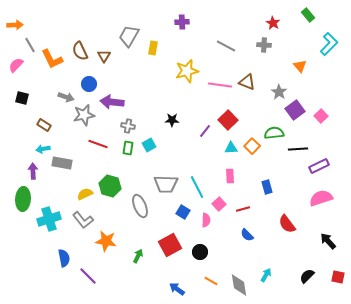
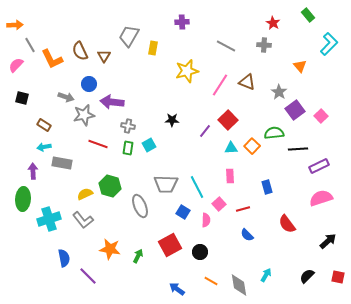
pink line at (220, 85): rotated 65 degrees counterclockwise
cyan arrow at (43, 149): moved 1 px right, 2 px up
orange star at (106, 241): moved 4 px right, 8 px down
black arrow at (328, 241): rotated 90 degrees clockwise
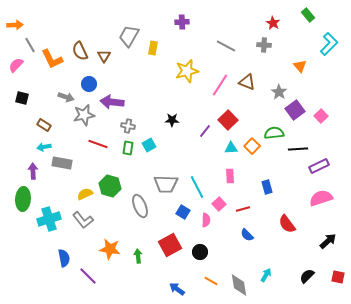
green arrow at (138, 256): rotated 32 degrees counterclockwise
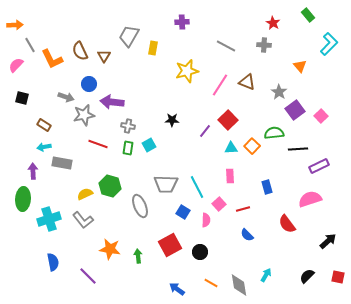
pink semicircle at (321, 198): moved 11 px left, 1 px down
blue semicircle at (64, 258): moved 11 px left, 4 px down
orange line at (211, 281): moved 2 px down
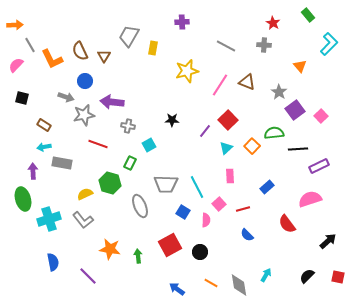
blue circle at (89, 84): moved 4 px left, 3 px up
green rectangle at (128, 148): moved 2 px right, 15 px down; rotated 16 degrees clockwise
cyan triangle at (231, 148): moved 5 px left; rotated 40 degrees counterclockwise
green hexagon at (110, 186): moved 3 px up
blue rectangle at (267, 187): rotated 64 degrees clockwise
green ellipse at (23, 199): rotated 20 degrees counterclockwise
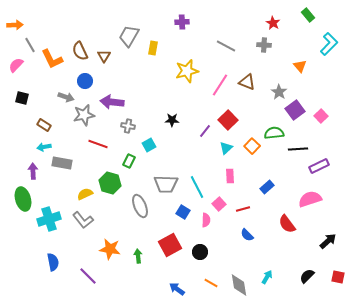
green rectangle at (130, 163): moved 1 px left, 2 px up
cyan arrow at (266, 275): moved 1 px right, 2 px down
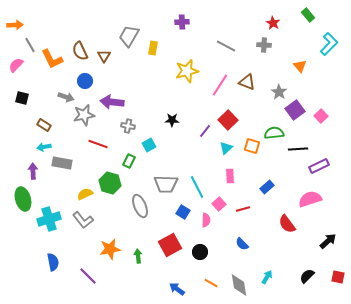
orange square at (252, 146): rotated 28 degrees counterclockwise
blue semicircle at (247, 235): moved 5 px left, 9 px down
orange star at (110, 249): rotated 20 degrees counterclockwise
